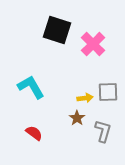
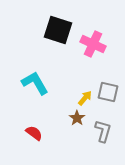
black square: moved 1 px right
pink cross: rotated 20 degrees counterclockwise
cyan L-shape: moved 4 px right, 4 px up
gray square: rotated 15 degrees clockwise
yellow arrow: rotated 42 degrees counterclockwise
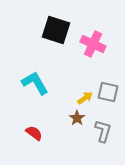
black square: moved 2 px left
yellow arrow: rotated 14 degrees clockwise
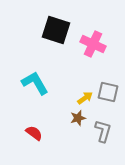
brown star: moved 1 px right; rotated 21 degrees clockwise
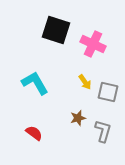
yellow arrow: moved 16 px up; rotated 91 degrees clockwise
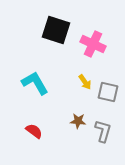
brown star: moved 3 px down; rotated 21 degrees clockwise
red semicircle: moved 2 px up
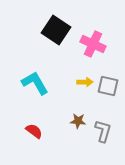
black square: rotated 16 degrees clockwise
yellow arrow: rotated 56 degrees counterclockwise
gray square: moved 6 px up
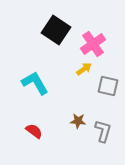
pink cross: rotated 30 degrees clockwise
yellow arrow: moved 1 px left, 13 px up; rotated 35 degrees counterclockwise
